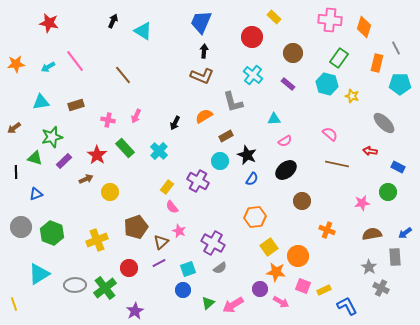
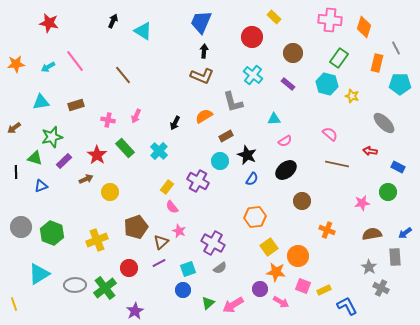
blue triangle at (36, 194): moved 5 px right, 8 px up
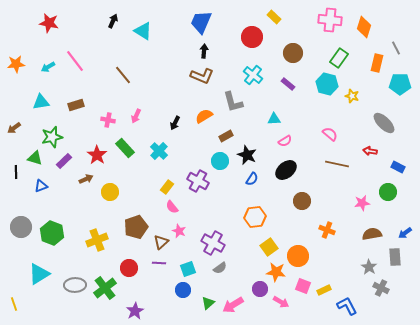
purple line at (159, 263): rotated 32 degrees clockwise
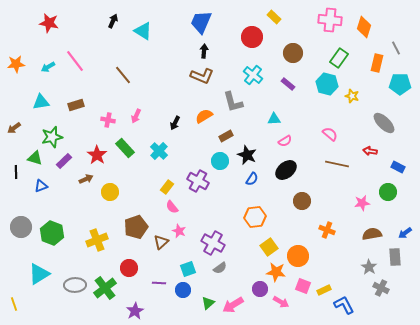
purple line at (159, 263): moved 20 px down
blue L-shape at (347, 306): moved 3 px left, 1 px up
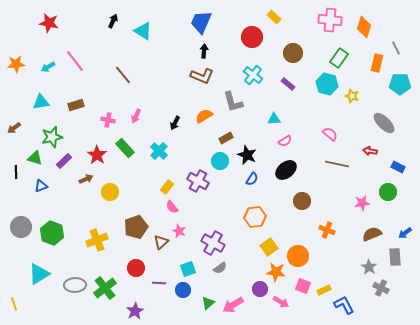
brown rectangle at (226, 136): moved 2 px down
brown semicircle at (372, 234): rotated 12 degrees counterclockwise
red circle at (129, 268): moved 7 px right
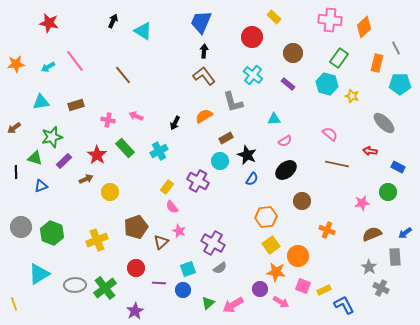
orange diamond at (364, 27): rotated 30 degrees clockwise
brown L-shape at (202, 76): moved 2 px right; rotated 150 degrees counterclockwise
pink arrow at (136, 116): rotated 88 degrees clockwise
cyan cross at (159, 151): rotated 18 degrees clockwise
orange hexagon at (255, 217): moved 11 px right
yellow square at (269, 247): moved 2 px right, 2 px up
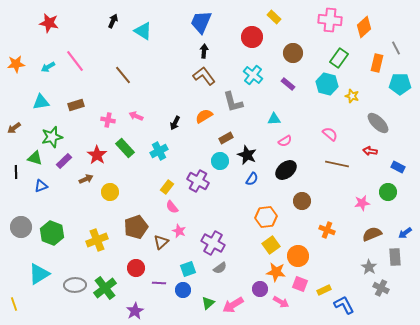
gray ellipse at (384, 123): moved 6 px left
pink square at (303, 286): moved 3 px left, 2 px up
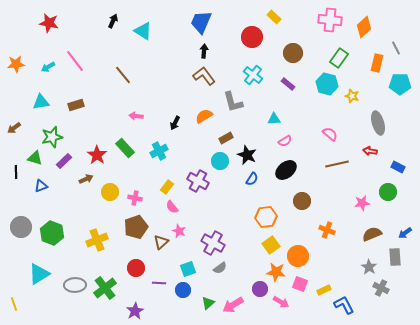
pink arrow at (136, 116): rotated 16 degrees counterclockwise
pink cross at (108, 120): moved 27 px right, 78 px down
gray ellipse at (378, 123): rotated 30 degrees clockwise
brown line at (337, 164): rotated 25 degrees counterclockwise
